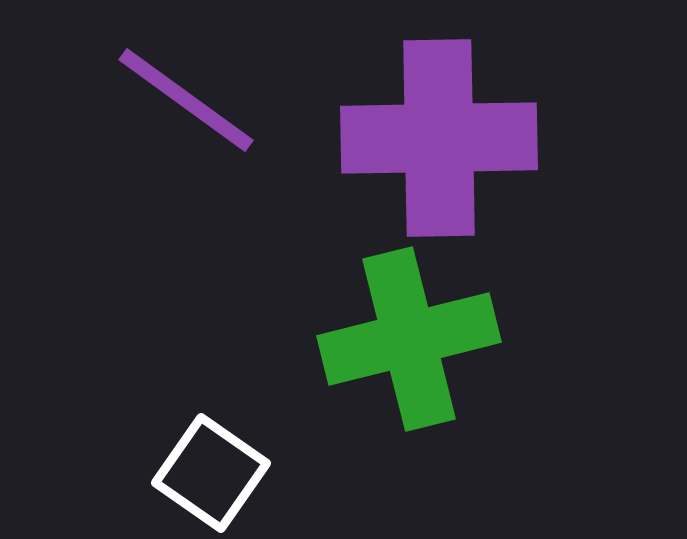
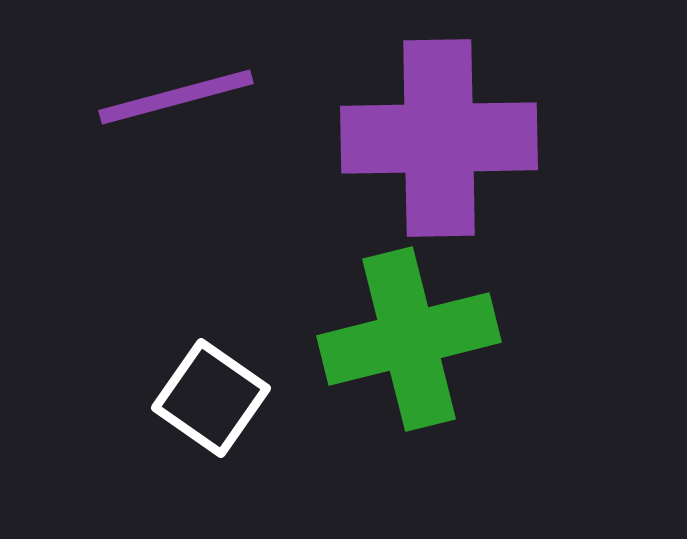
purple line: moved 10 px left, 3 px up; rotated 51 degrees counterclockwise
white square: moved 75 px up
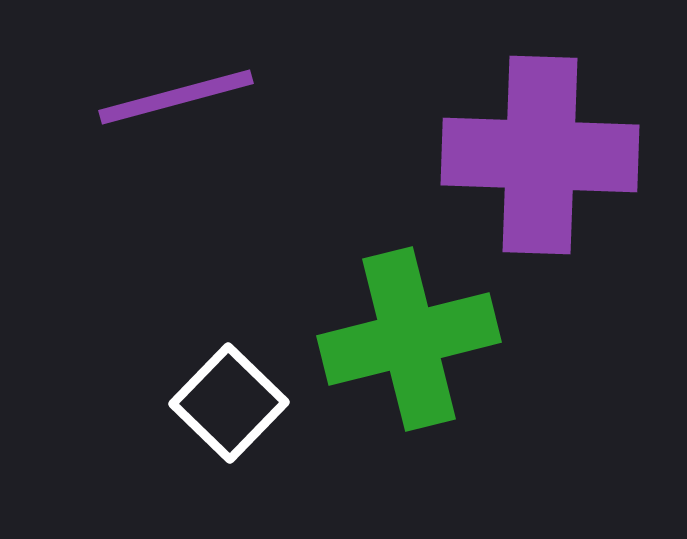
purple cross: moved 101 px right, 17 px down; rotated 3 degrees clockwise
white square: moved 18 px right, 5 px down; rotated 9 degrees clockwise
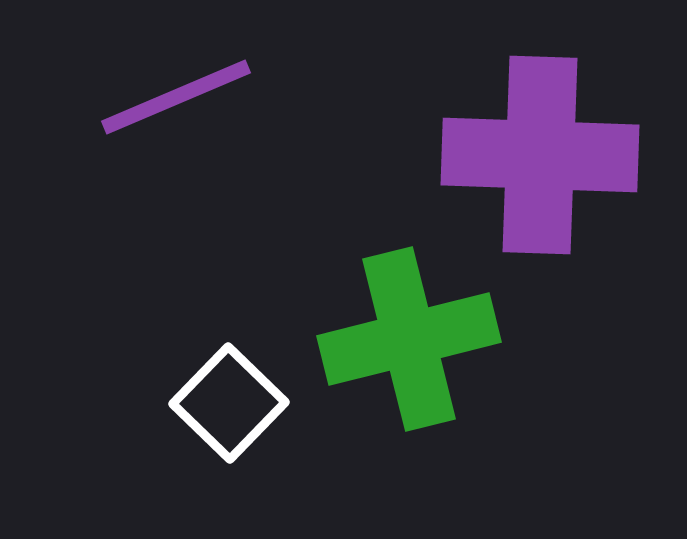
purple line: rotated 8 degrees counterclockwise
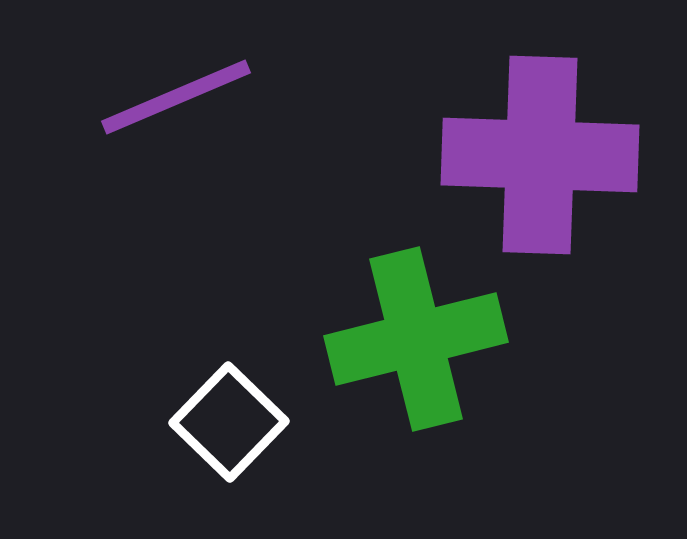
green cross: moved 7 px right
white square: moved 19 px down
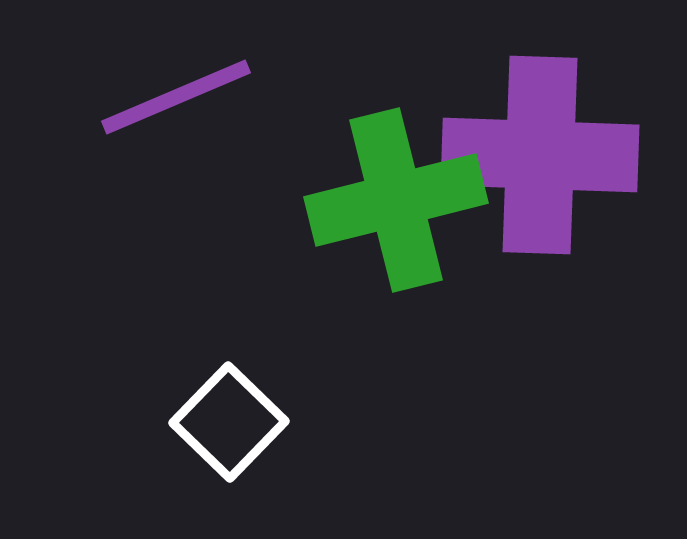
green cross: moved 20 px left, 139 px up
